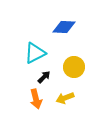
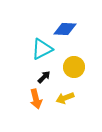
blue diamond: moved 1 px right, 2 px down
cyan triangle: moved 7 px right, 4 px up
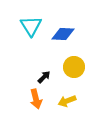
blue diamond: moved 2 px left, 5 px down
cyan triangle: moved 11 px left, 23 px up; rotated 35 degrees counterclockwise
yellow arrow: moved 2 px right, 3 px down
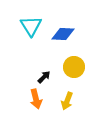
yellow arrow: rotated 48 degrees counterclockwise
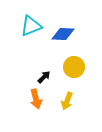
cyan triangle: rotated 40 degrees clockwise
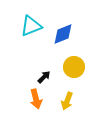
blue diamond: rotated 25 degrees counterclockwise
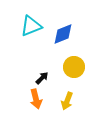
black arrow: moved 2 px left, 1 px down
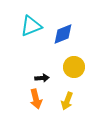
black arrow: rotated 40 degrees clockwise
